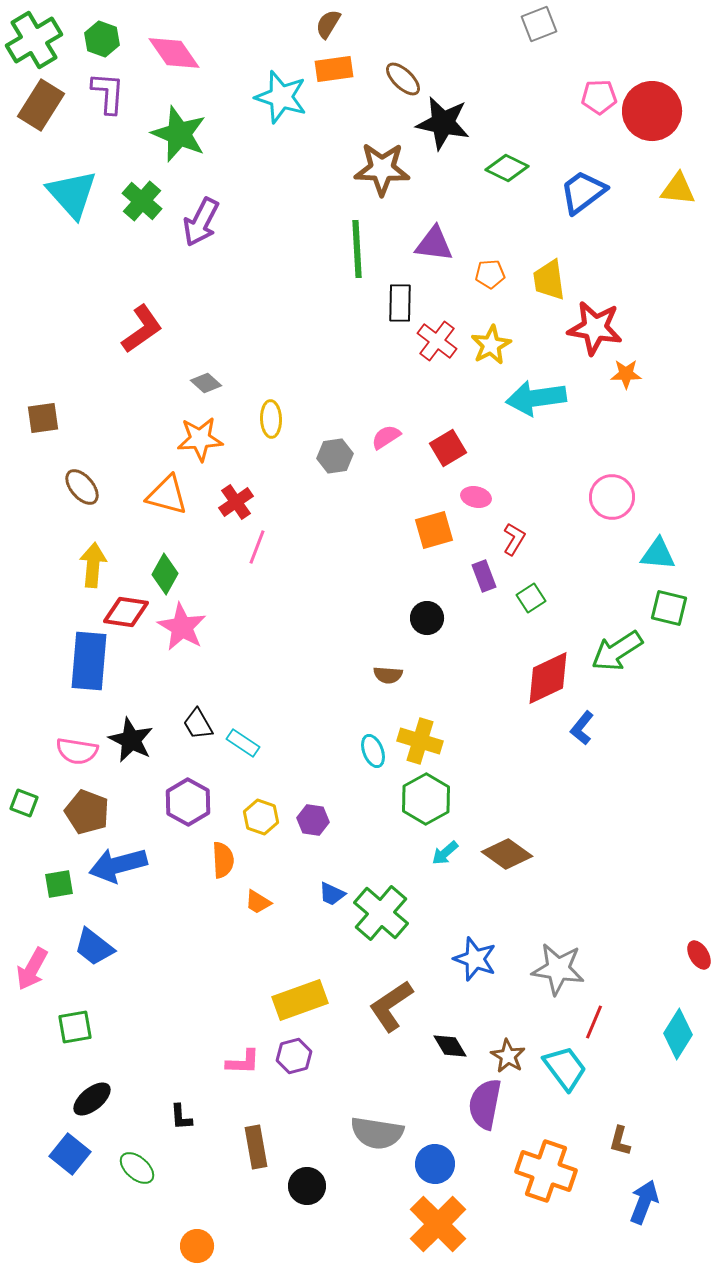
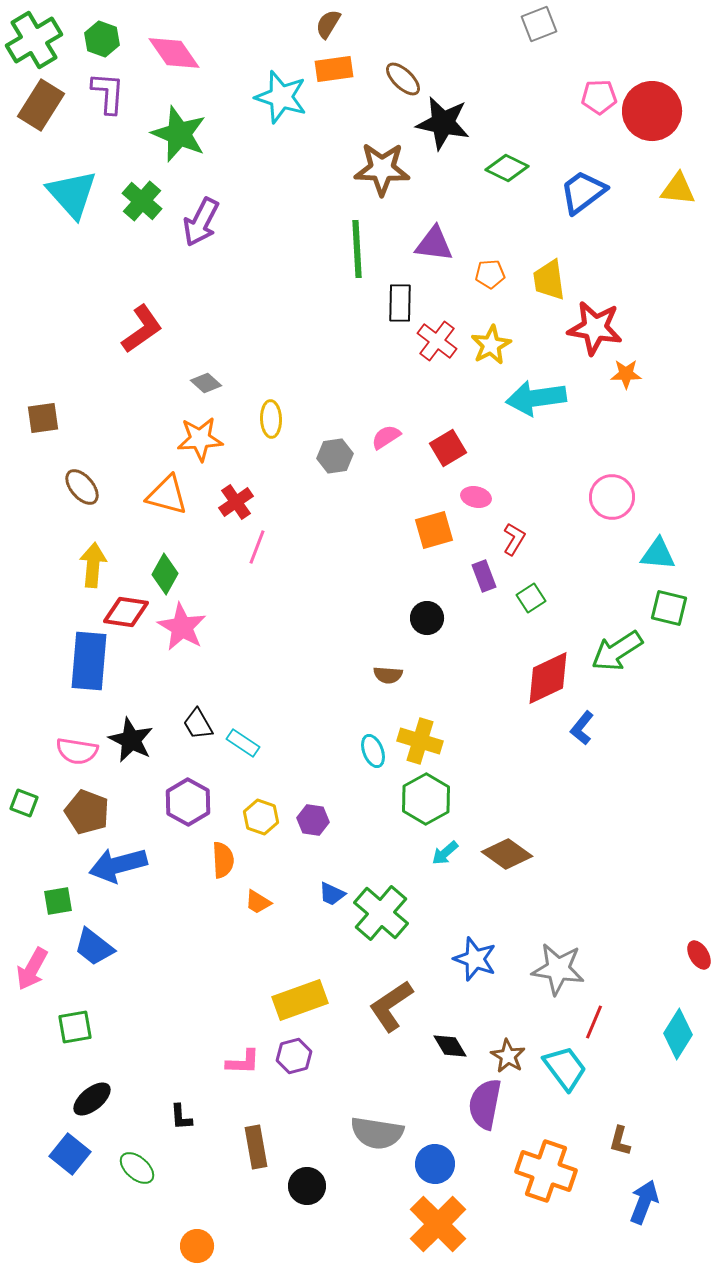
green square at (59, 884): moved 1 px left, 17 px down
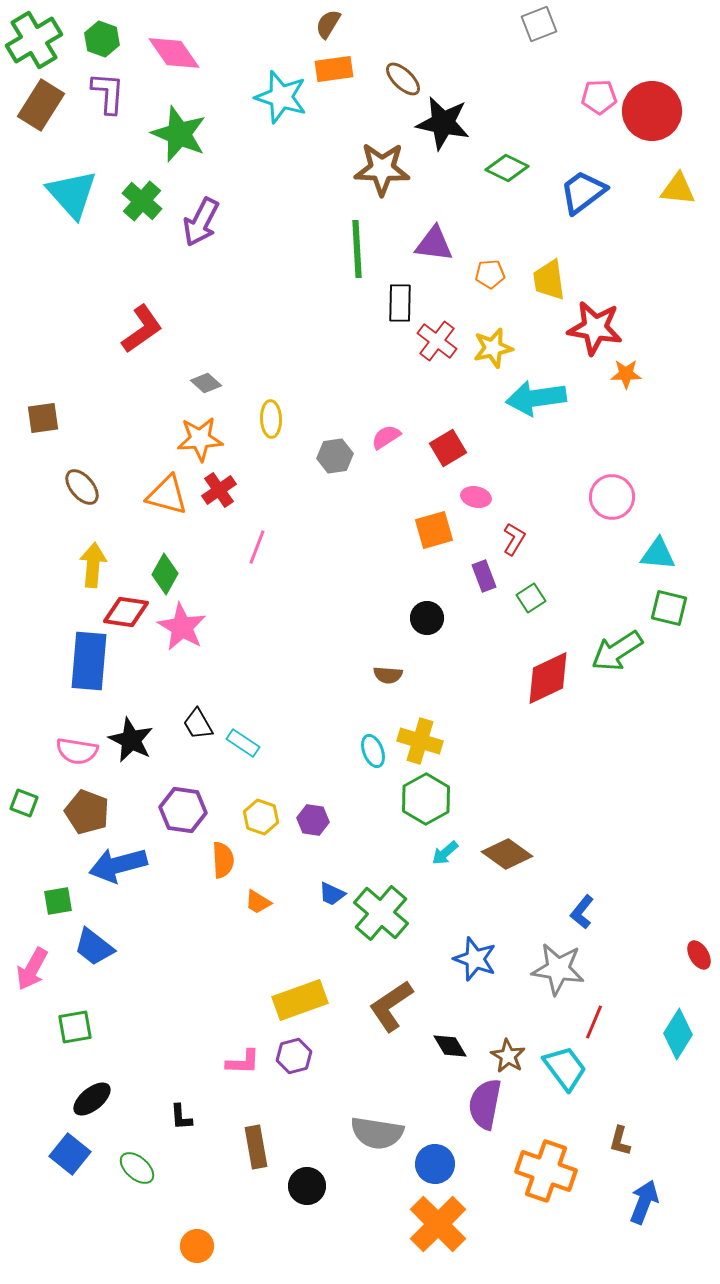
yellow star at (491, 345): moved 2 px right, 3 px down; rotated 15 degrees clockwise
red cross at (236, 502): moved 17 px left, 12 px up
blue L-shape at (582, 728): moved 184 px down
purple hexagon at (188, 802): moved 5 px left, 8 px down; rotated 21 degrees counterclockwise
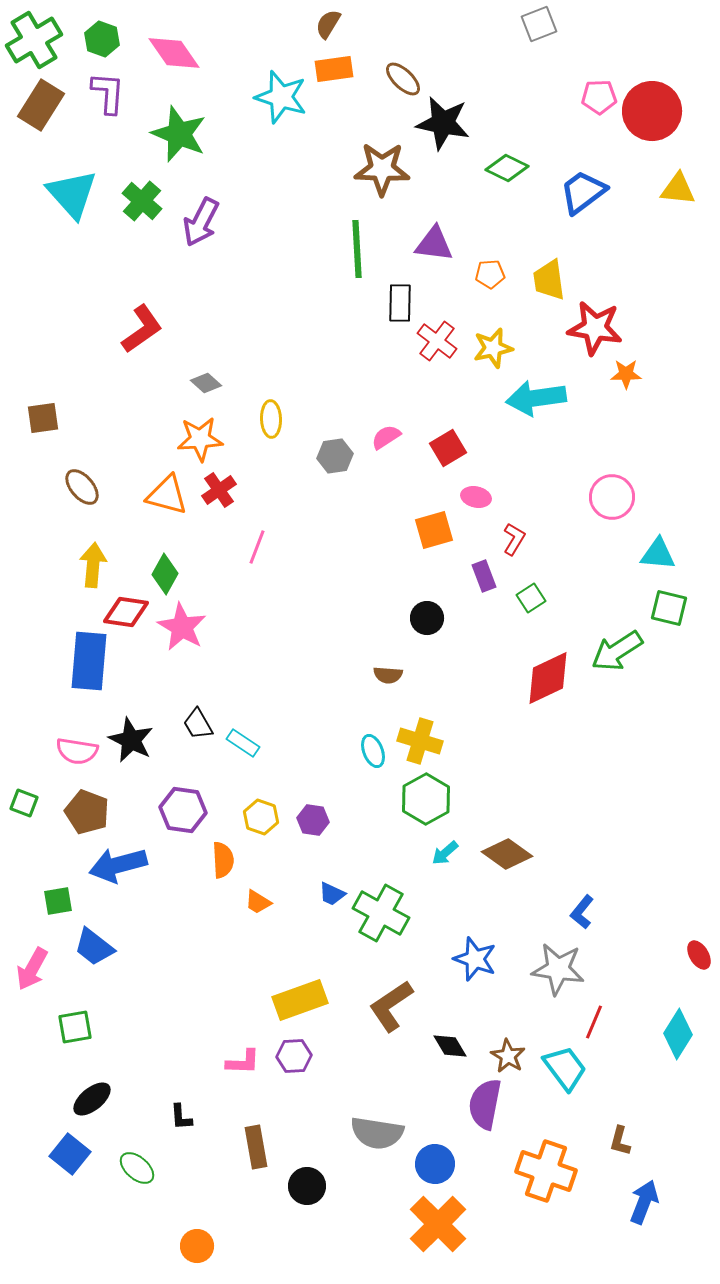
green cross at (381, 913): rotated 12 degrees counterclockwise
purple hexagon at (294, 1056): rotated 12 degrees clockwise
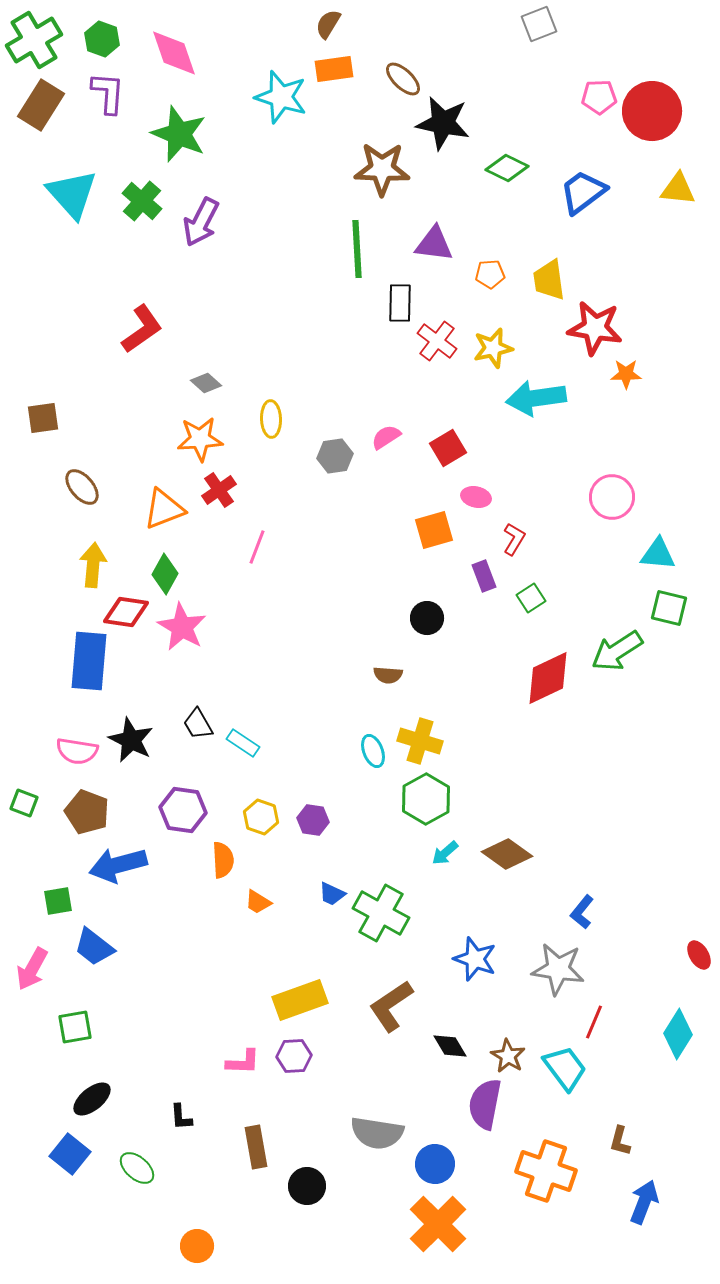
pink diamond at (174, 53): rotated 16 degrees clockwise
orange triangle at (167, 495): moved 3 px left, 14 px down; rotated 36 degrees counterclockwise
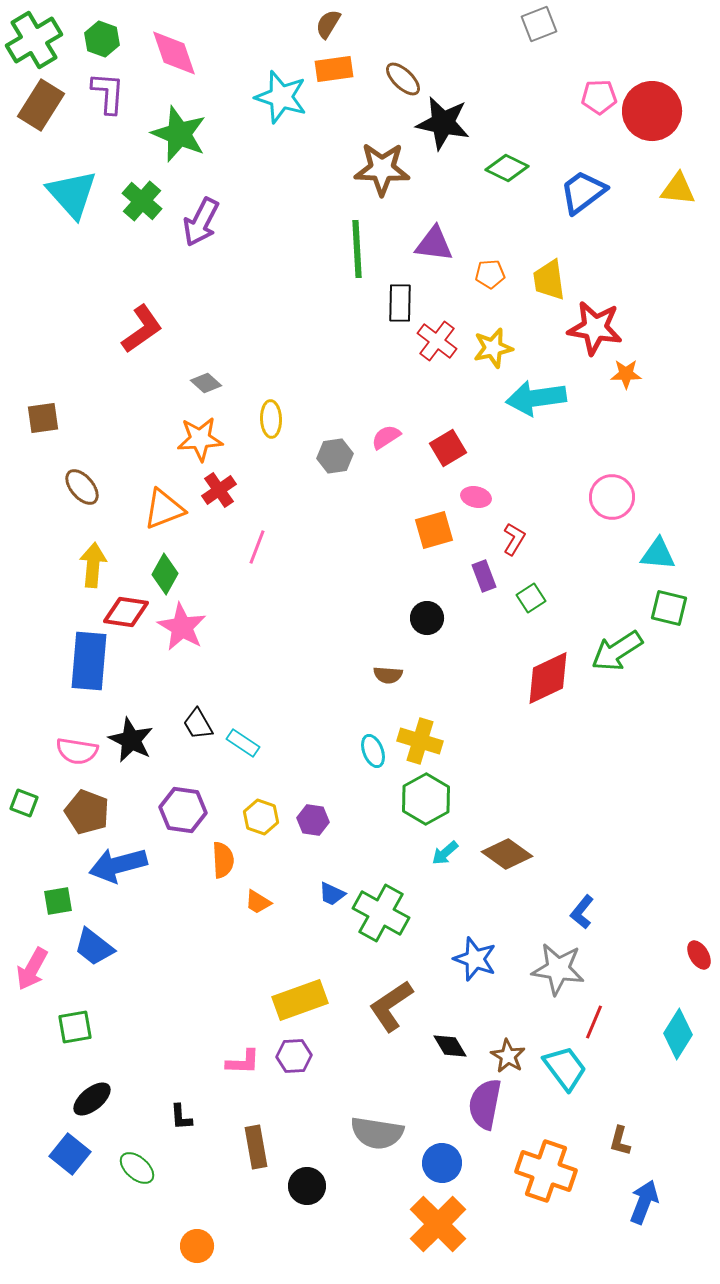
blue circle at (435, 1164): moved 7 px right, 1 px up
